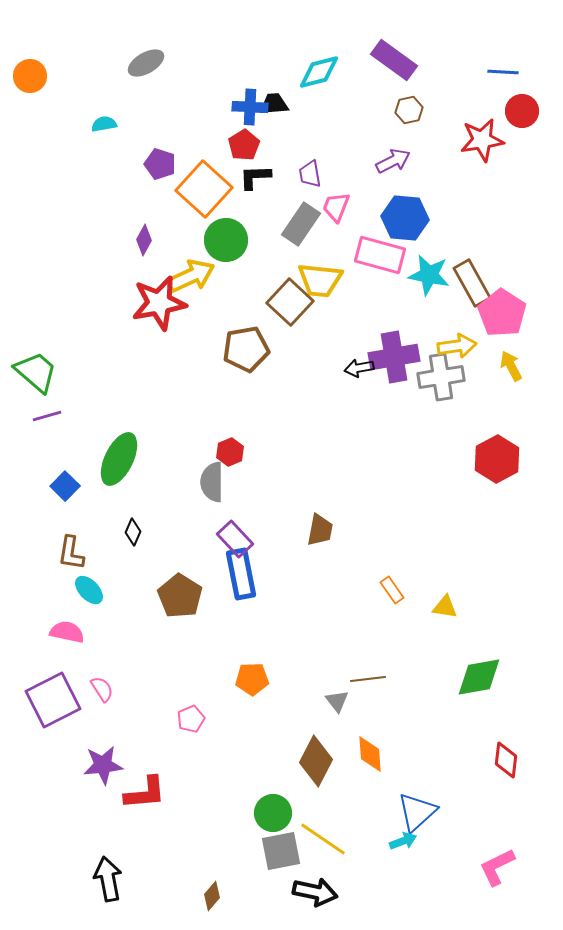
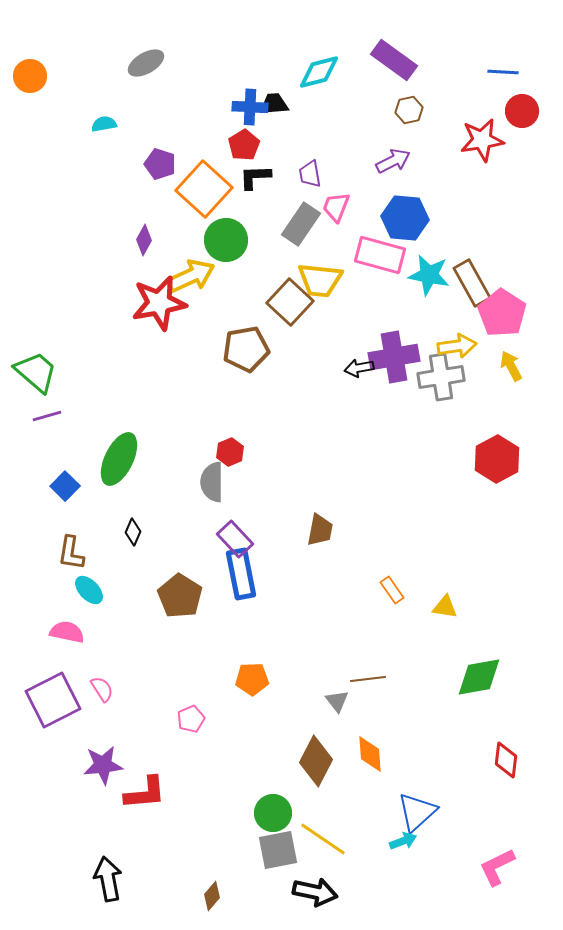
gray square at (281, 851): moved 3 px left, 1 px up
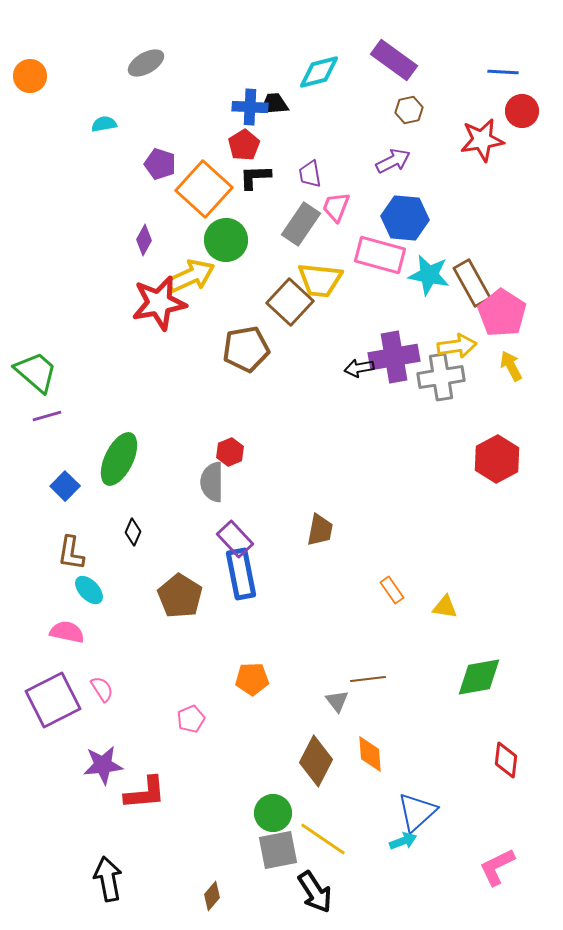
black arrow at (315, 892): rotated 45 degrees clockwise
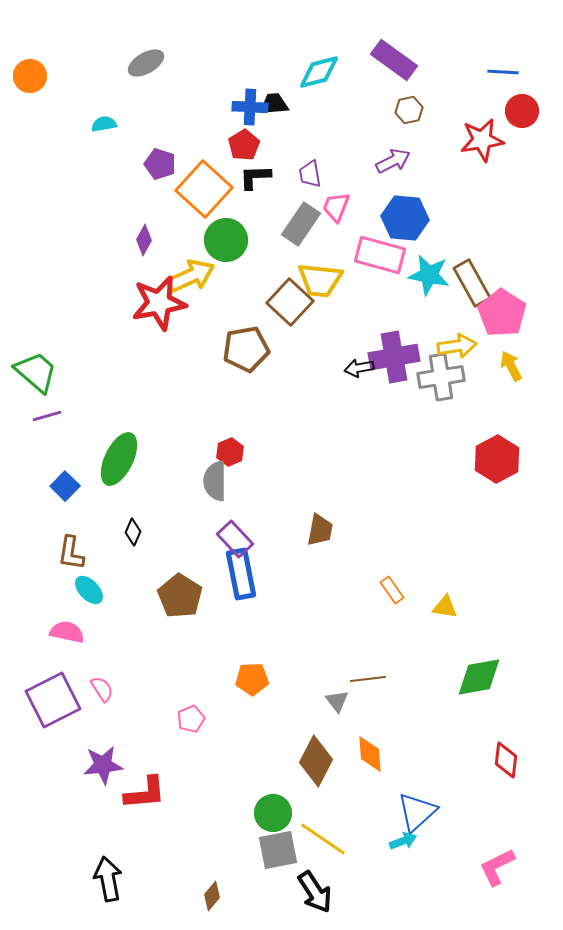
gray semicircle at (212, 482): moved 3 px right, 1 px up
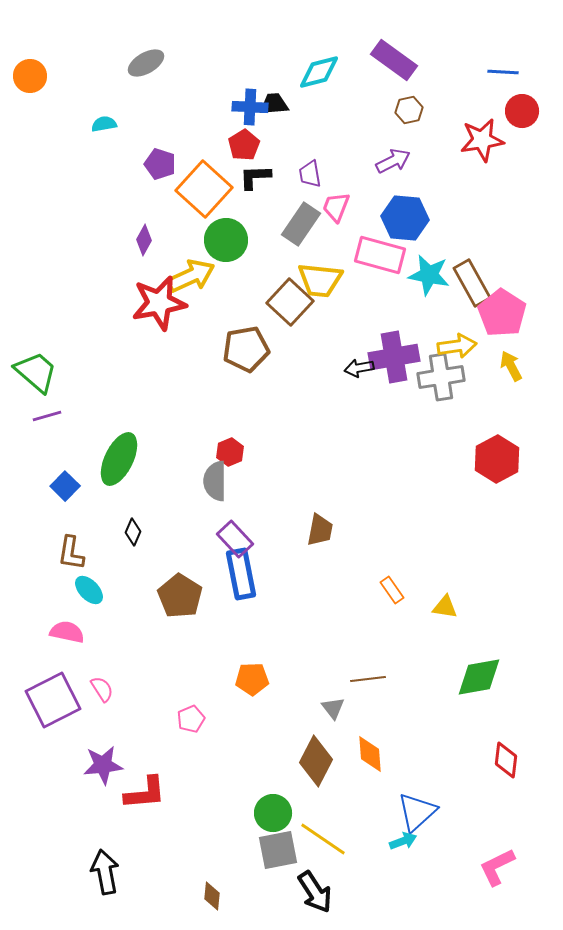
gray triangle at (337, 701): moved 4 px left, 7 px down
black arrow at (108, 879): moved 3 px left, 7 px up
brown diamond at (212, 896): rotated 36 degrees counterclockwise
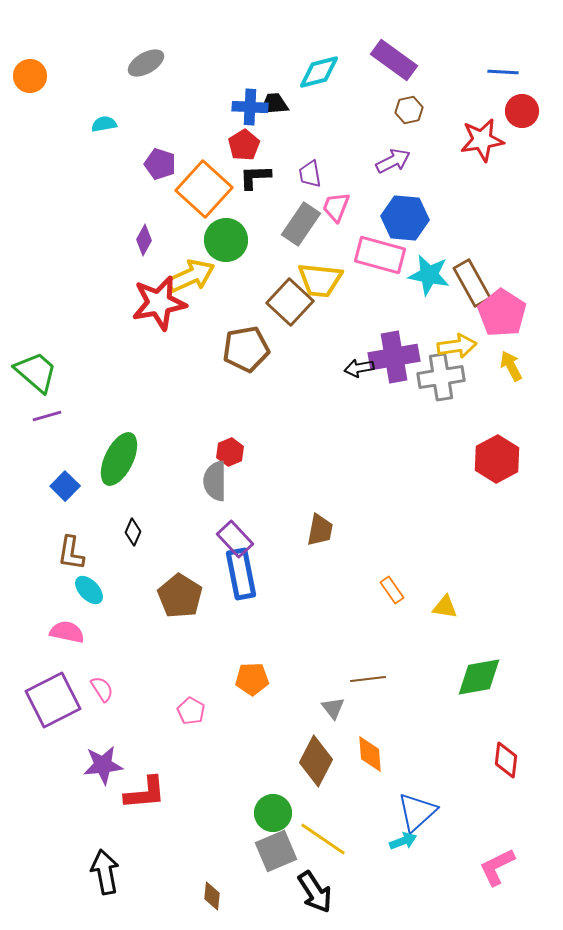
pink pentagon at (191, 719): moved 8 px up; rotated 20 degrees counterclockwise
gray square at (278, 850): moved 2 px left, 1 px down; rotated 12 degrees counterclockwise
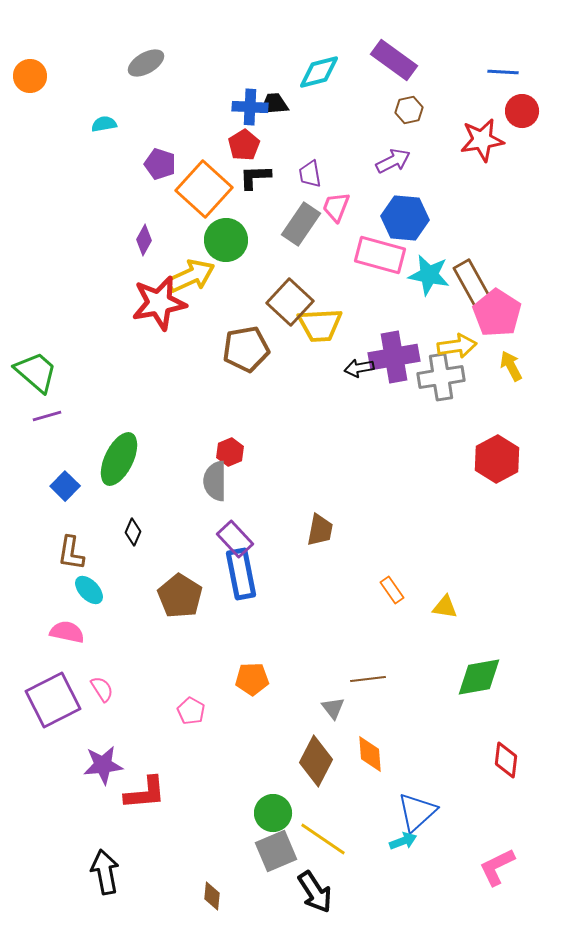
yellow trapezoid at (320, 280): moved 45 px down; rotated 9 degrees counterclockwise
pink pentagon at (502, 313): moved 5 px left
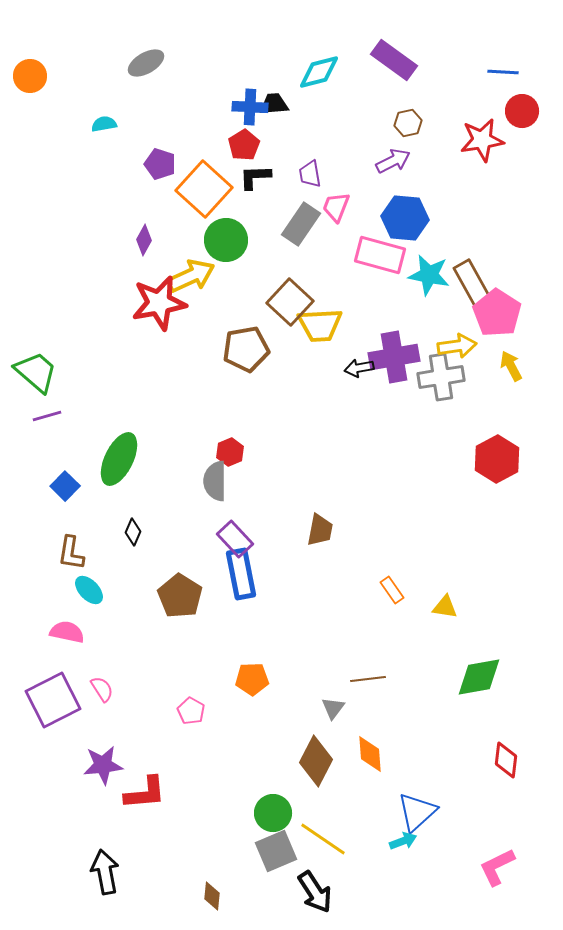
brown hexagon at (409, 110): moved 1 px left, 13 px down
gray triangle at (333, 708): rotated 15 degrees clockwise
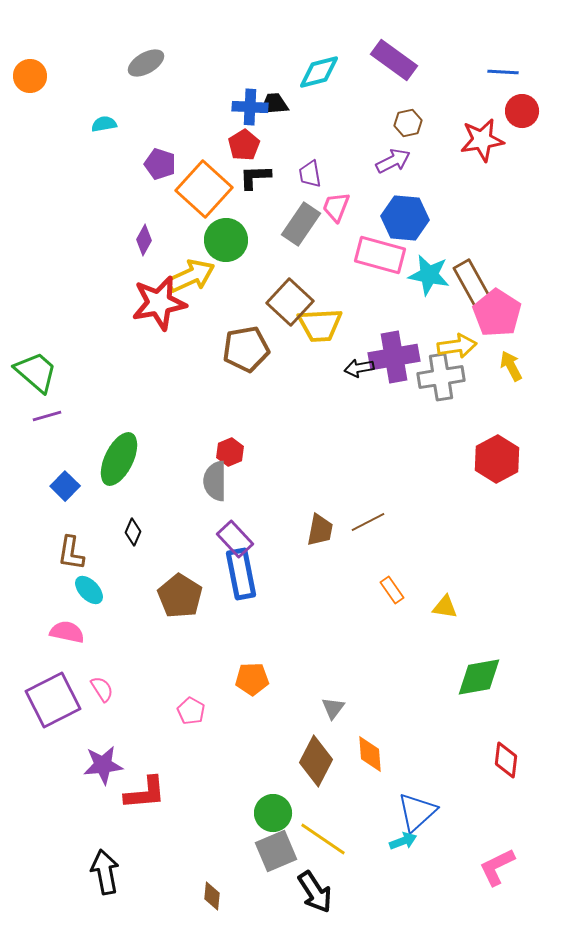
brown line at (368, 679): moved 157 px up; rotated 20 degrees counterclockwise
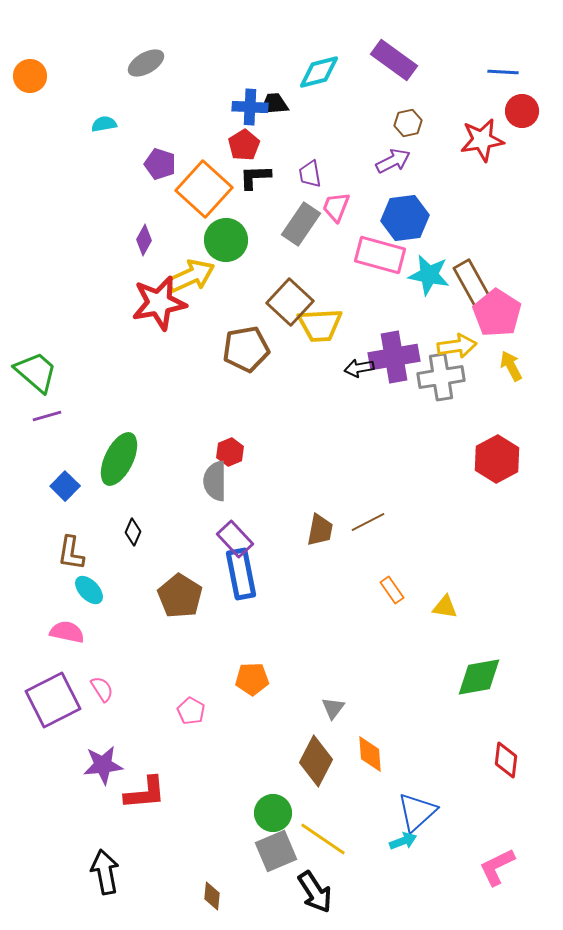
blue hexagon at (405, 218): rotated 12 degrees counterclockwise
